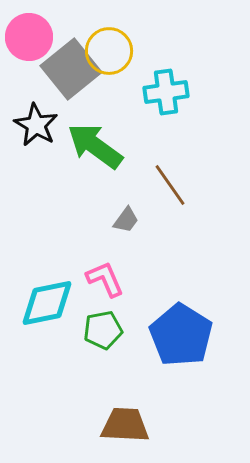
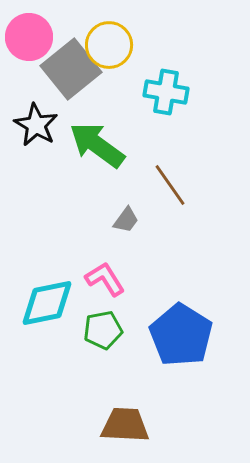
yellow circle: moved 6 px up
cyan cross: rotated 18 degrees clockwise
green arrow: moved 2 px right, 1 px up
pink L-shape: rotated 9 degrees counterclockwise
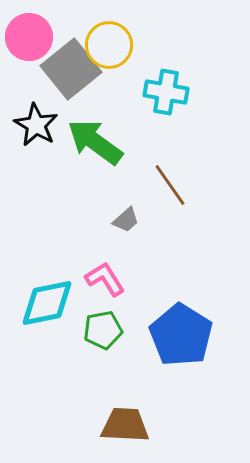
green arrow: moved 2 px left, 3 px up
gray trapezoid: rotated 12 degrees clockwise
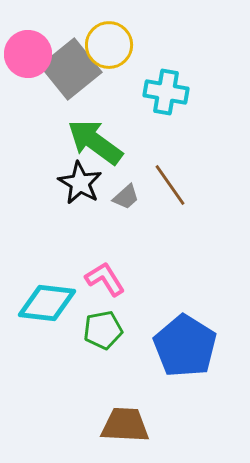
pink circle: moved 1 px left, 17 px down
black star: moved 44 px right, 58 px down
gray trapezoid: moved 23 px up
cyan diamond: rotated 18 degrees clockwise
blue pentagon: moved 4 px right, 11 px down
